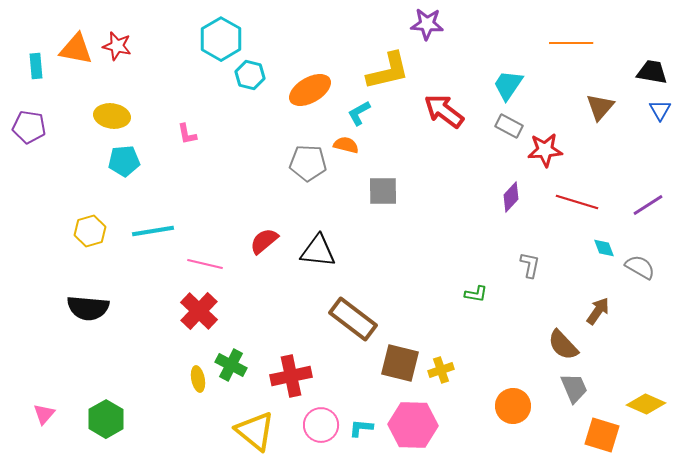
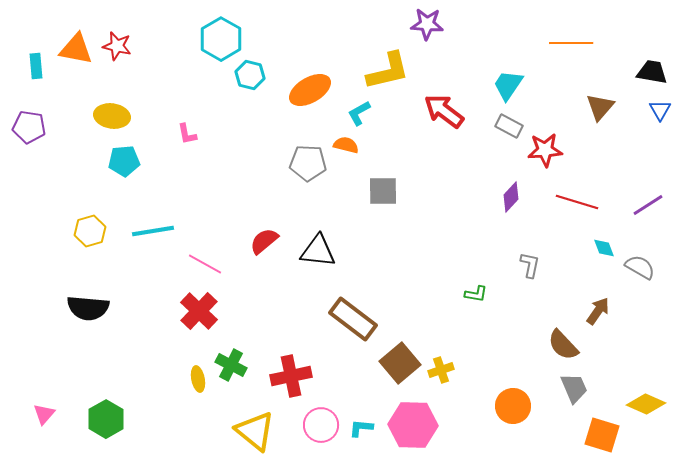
pink line at (205, 264): rotated 16 degrees clockwise
brown square at (400, 363): rotated 36 degrees clockwise
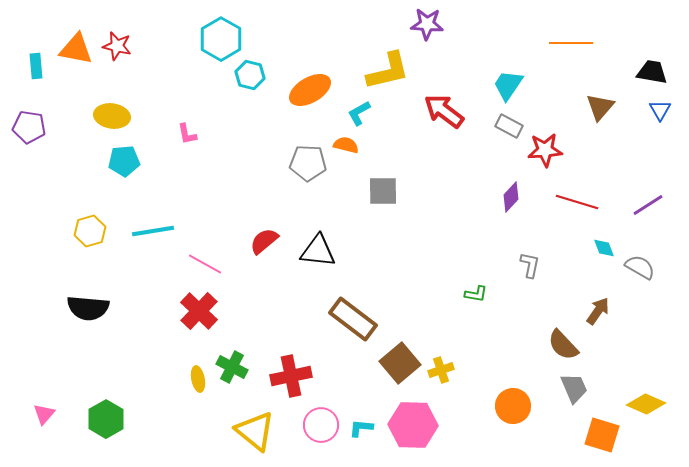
green cross at (231, 365): moved 1 px right, 2 px down
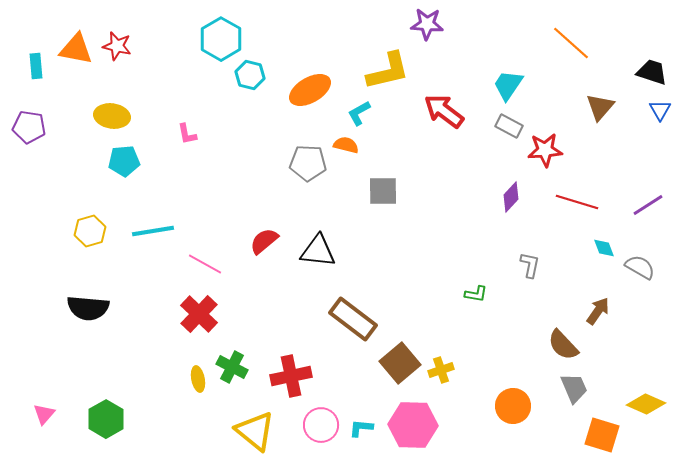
orange line at (571, 43): rotated 42 degrees clockwise
black trapezoid at (652, 72): rotated 8 degrees clockwise
red cross at (199, 311): moved 3 px down
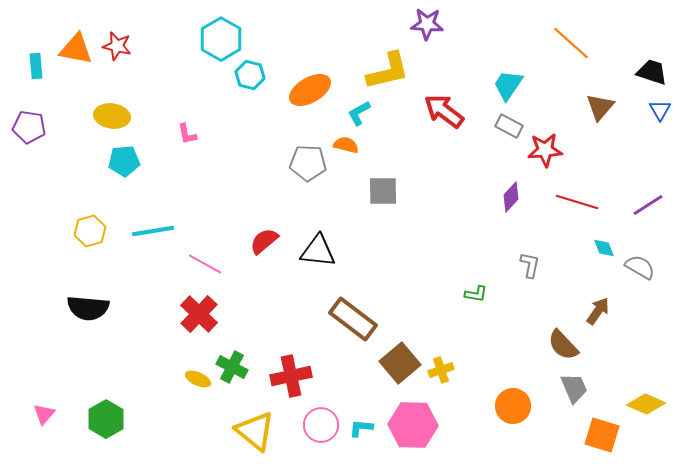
yellow ellipse at (198, 379): rotated 55 degrees counterclockwise
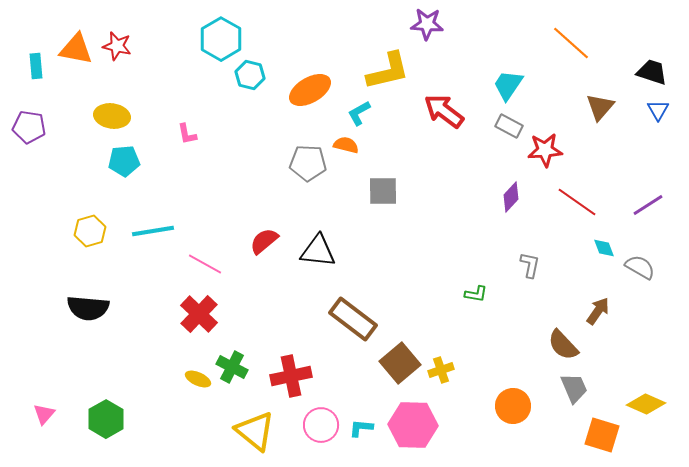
blue triangle at (660, 110): moved 2 px left
red line at (577, 202): rotated 18 degrees clockwise
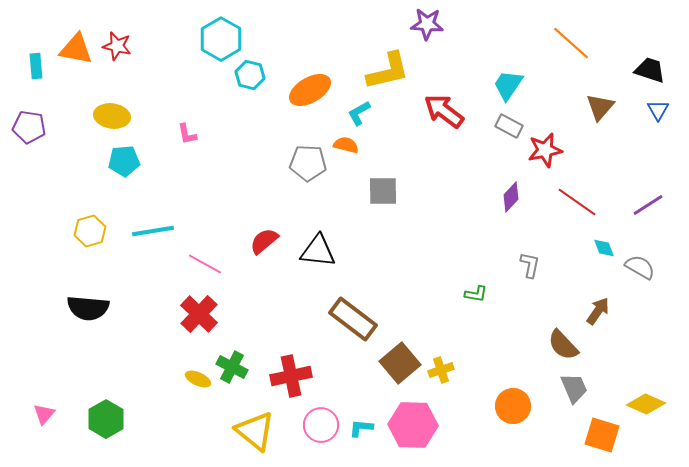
black trapezoid at (652, 72): moved 2 px left, 2 px up
red star at (545, 150): rotated 8 degrees counterclockwise
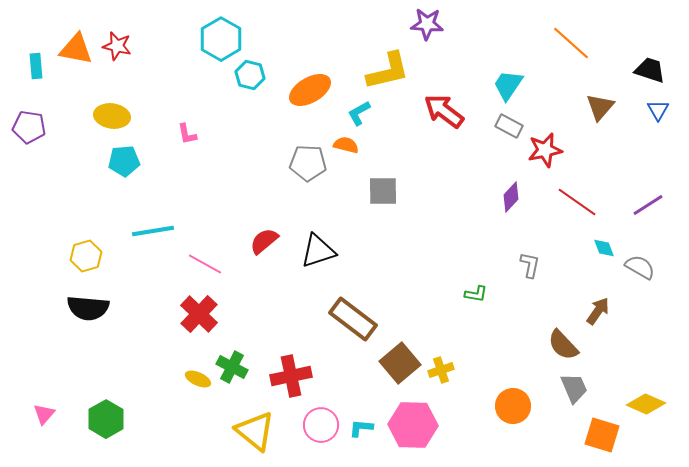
yellow hexagon at (90, 231): moved 4 px left, 25 px down
black triangle at (318, 251): rotated 24 degrees counterclockwise
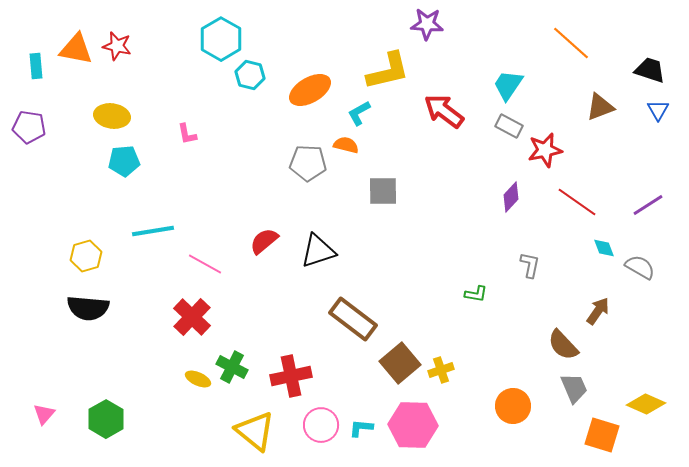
brown triangle at (600, 107): rotated 28 degrees clockwise
red cross at (199, 314): moved 7 px left, 3 px down
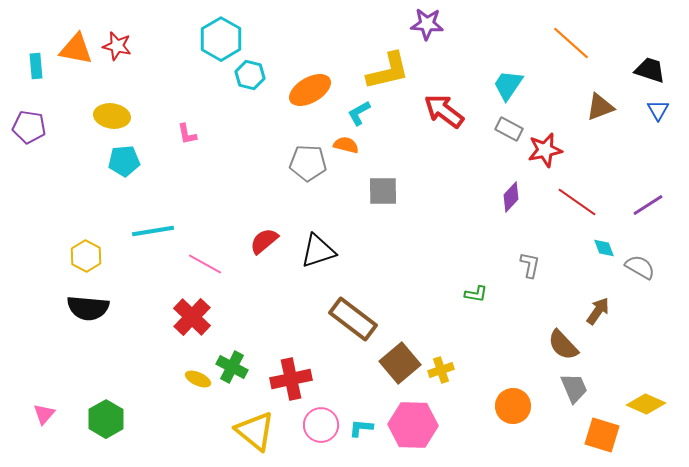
gray rectangle at (509, 126): moved 3 px down
yellow hexagon at (86, 256): rotated 16 degrees counterclockwise
red cross at (291, 376): moved 3 px down
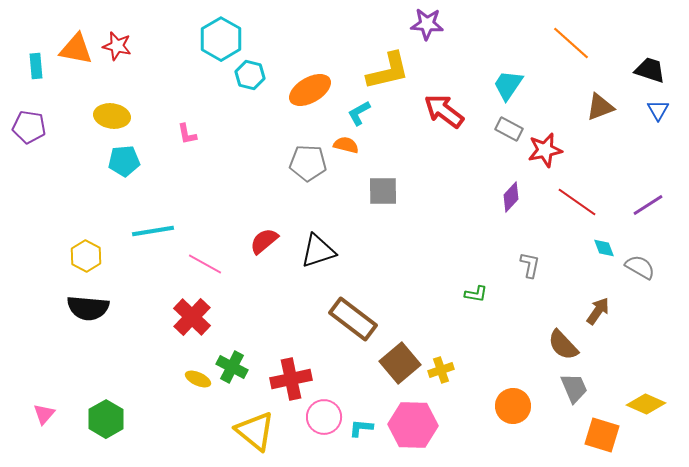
pink circle at (321, 425): moved 3 px right, 8 px up
